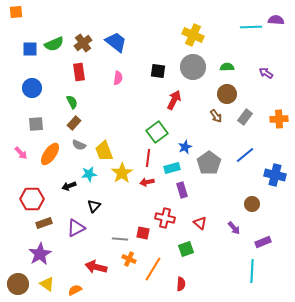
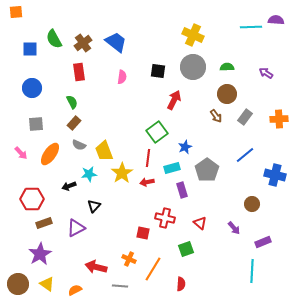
green semicircle at (54, 44): moved 5 px up; rotated 84 degrees clockwise
pink semicircle at (118, 78): moved 4 px right, 1 px up
gray pentagon at (209, 163): moved 2 px left, 7 px down
gray line at (120, 239): moved 47 px down
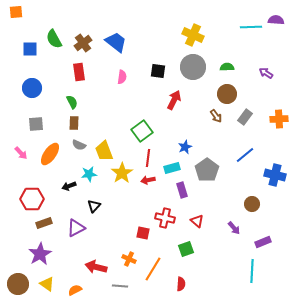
brown rectangle at (74, 123): rotated 40 degrees counterclockwise
green square at (157, 132): moved 15 px left, 1 px up
red arrow at (147, 182): moved 1 px right, 2 px up
red triangle at (200, 223): moved 3 px left, 2 px up
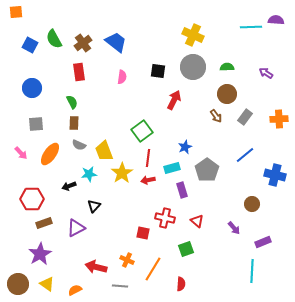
blue square at (30, 49): moved 4 px up; rotated 28 degrees clockwise
orange cross at (129, 259): moved 2 px left, 1 px down
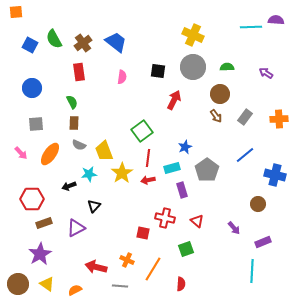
brown circle at (227, 94): moved 7 px left
brown circle at (252, 204): moved 6 px right
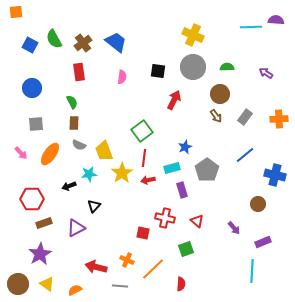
red line at (148, 158): moved 4 px left
orange line at (153, 269): rotated 15 degrees clockwise
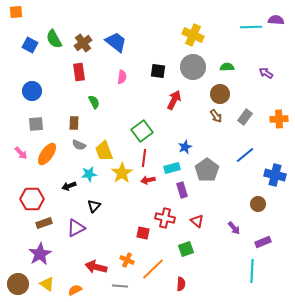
blue circle at (32, 88): moved 3 px down
green semicircle at (72, 102): moved 22 px right
orange ellipse at (50, 154): moved 3 px left
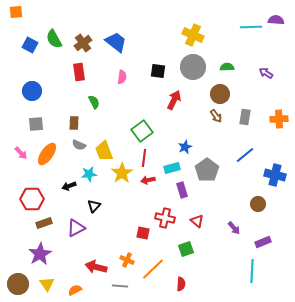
gray rectangle at (245, 117): rotated 28 degrees counterclockwise
yellow triangle at (47, 284): rotated 21 degrees clockwise
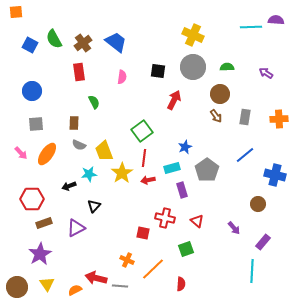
purple rectangle at (263, 242): rotated 28 degrees counterclockwise
red arrow at (96, 267): moved 11 px down
brown circle at (18, 284): moved 1 px left, 3 px down
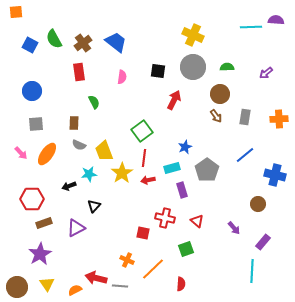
purple arrow at (266, 73): rotated 72 degrees counterclockwise
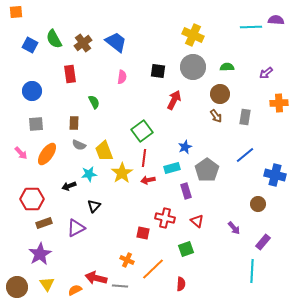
red rectangle at (79, 72): moved 9 px left, 2 px down
orange cross at (279, 119): moved 16 px up
purple rectangle at (182, 190): moved 4 px right, 1 px down
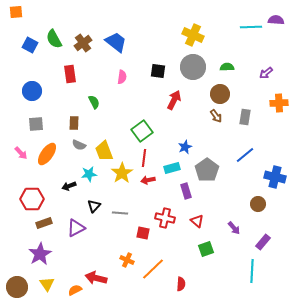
blue cross at (275, 175): moved 2 px down
green square at (186, 249): moved 20 px right
gray line at (120, 286): moved 73 px up
